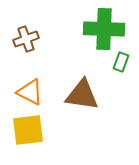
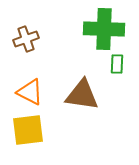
green rectangle: moved 4 px left, 2 px down; rotated 18 degrees counterclockwise
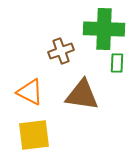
brown cross: moved 35 px right, 12 px down
green rectangle: moved 1 px up
yellow square: moved 6 px right, 5 px down
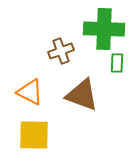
brown triangle: rotated 12 degrees clockwise
yellow square: rotated 8 degrees clockwise
